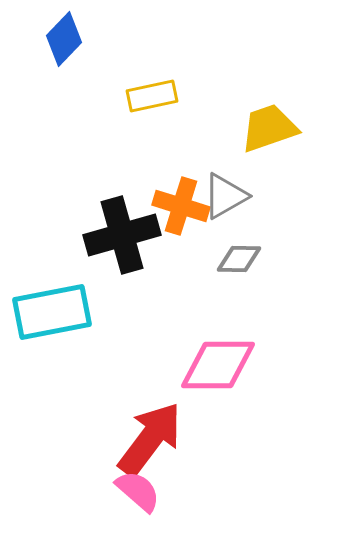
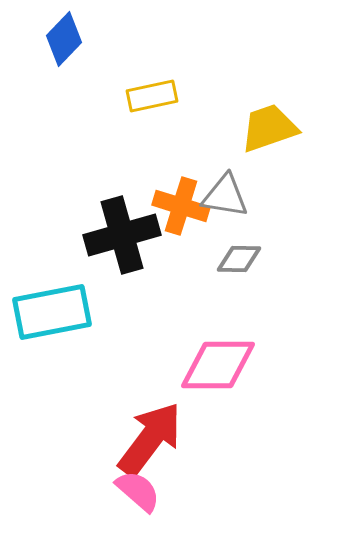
gray triangle: rotated 39 degrees clockwise
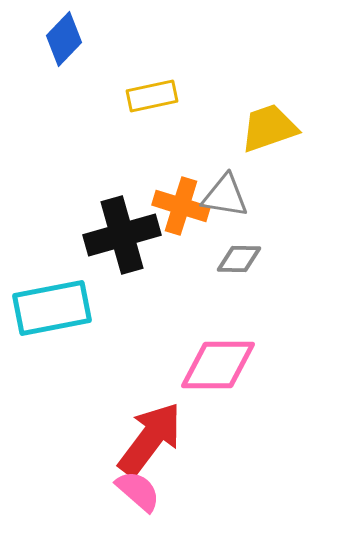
cyan rectangle: moved 4 px up
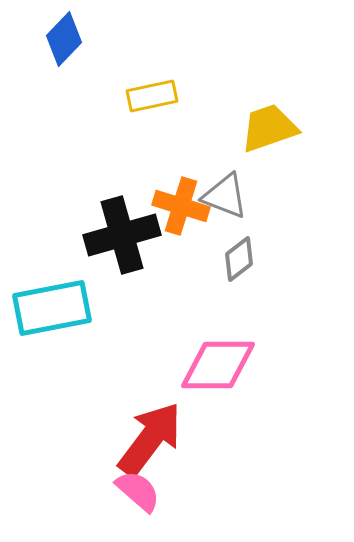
gray triangle: rotated 12 degrees clockwise
gray diamond: rotated 39 degrees counterclockwise
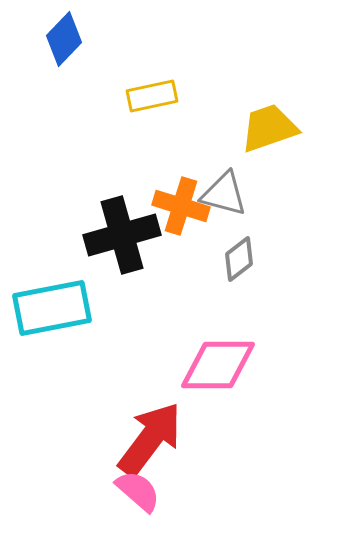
gray triangle: moved 1 px left, 2 px up; rotated 6 degrees counterclockwise
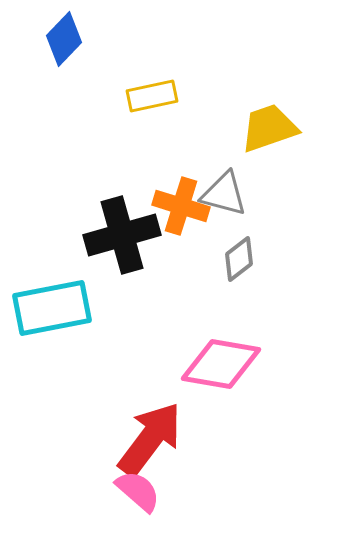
pink diamond: moved 3 px right, 1 px up; rotated 10 degrees clockwise
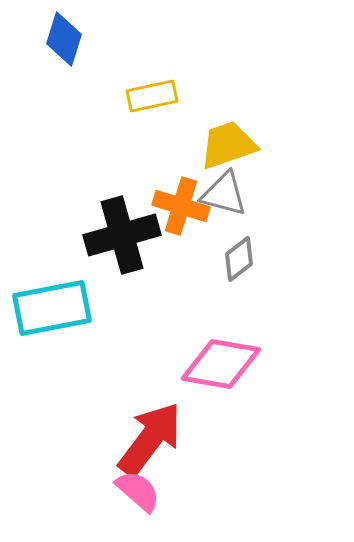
blue diamond: rotated 26 degrees counterclockwise
yellow trapezoid: moved 41 px left, 17 px down
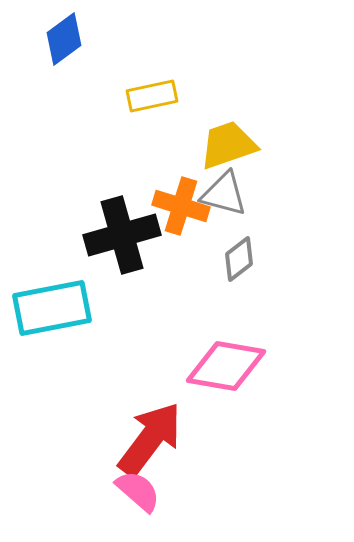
blue diamond: rotated 36 degrees clockwise
pink diamond: moved 5 px right, 2 px down
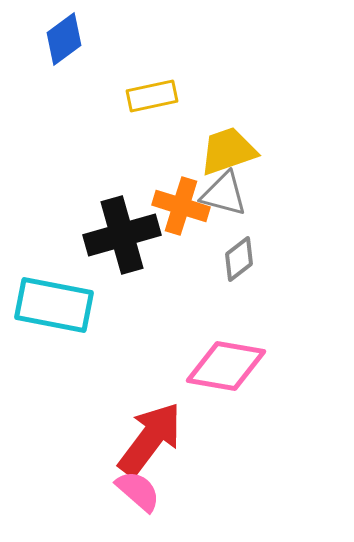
yellow trapezoid: moved 6 px down
cyan rectangle: moved 2 px right, 3 px up; rotated 22 degrees clockwise
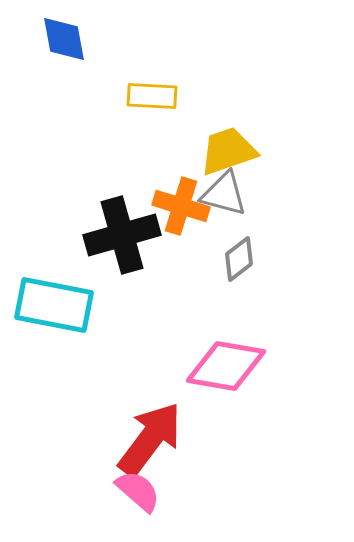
blue diamond: rotated 64 degrees counterclockwise
yellow rectangle: rotated 15 degrees clockwise
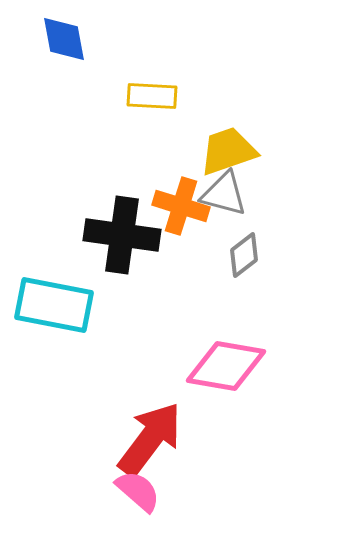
black cross: rotated 24 degrees clockwise
gray diamond: moved 5 px right, 4 px up
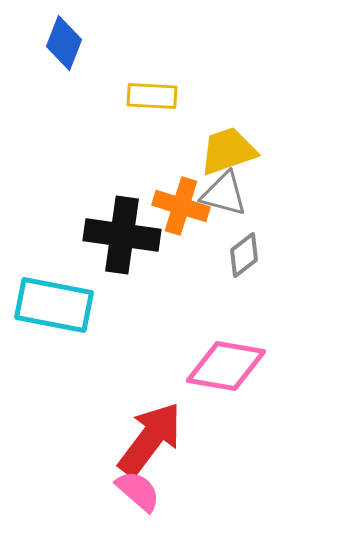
blue diamond: moved 4 px down; rotated 32 degrees clockwise
